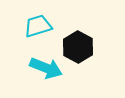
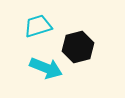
black hexagon: rotated 16 degrees clockwise
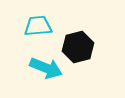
cyan trapezoid: rotated 12 degrees clockwise
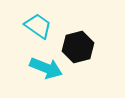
cyan trapezoid: rotated 40 degrees clockwise
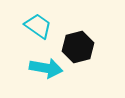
cyan arrow: rotated 12 degrees counterclockwise
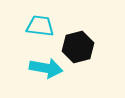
cyan trapezoid: moved 2 px right; rotated 28 degrees counterclockwise
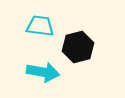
cyan arrow: moved 3 px left, 4 px down
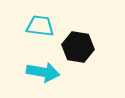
black hexagon: rotated 24 degrees clockwise
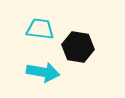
cyan trapezoid: moved 3 px down
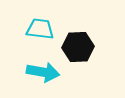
black hexagon: rotated 12 degrees counterclockwise
